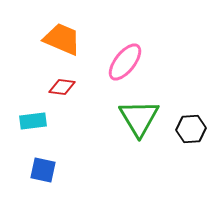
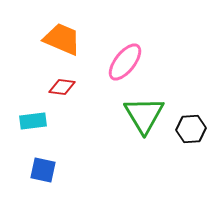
green triangle: moved 5 px right, 3 px up
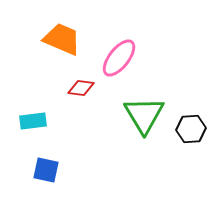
pink ellipse: moved 6 px left, 4 px up
red diamond: moved 19 px right, 1 px down
blue square: moved 3 px right
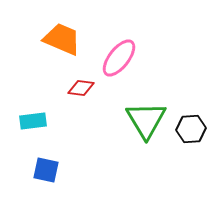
green triangle: moved 2 px right, 5 px down
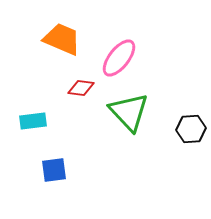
green triangle: moved 17 px left, 8 px up; rotated 12 degrees counterclockwise
blue square: moved 8 px right; rotated 20 degrees counterclockwise
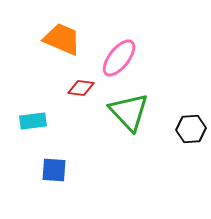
blue square: rotated 12 degrees clockwise
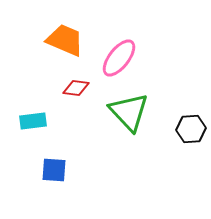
orange trapezoid: moved 3 px right, 1 px down
red diamond: moved 5 px left
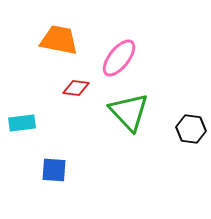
orange trapezoid: moved 6 px left; rotated 12 degrees counterclockwise
cyan rectangle: moved 11 px left, 2 px down
black hexagon: rotated 12 degrees clockwise
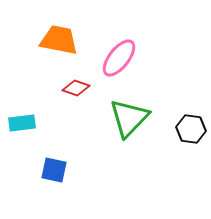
red diamond: rotated 12 degrees clockwise
green triangle: moved 6 px down; rotated 27 degrees clockwise
blue square: rotated 8 degrees clockwise
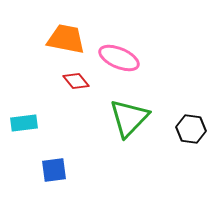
orange trapezoid: moved 7 px right, 1 px up
pink ellipse: rotated 75 degrees clockwise
red diamond: moved 7 px up; rotated 32 degrees clockwise
cyan rectangle: moved 2 px right
blue square: rotated 20 degrees counterclockwise
